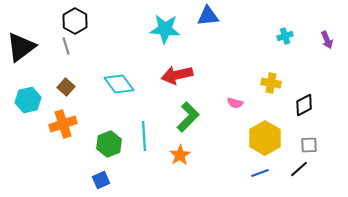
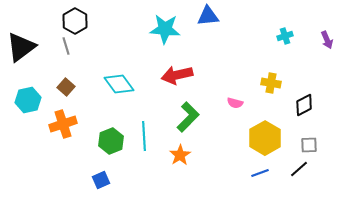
green hexagon: moved 2 px right, 3 px up
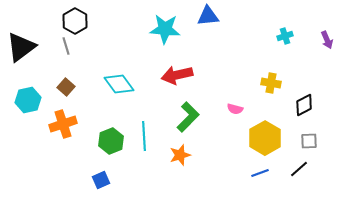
pink semicircle: moved 6 px down
gray square: moved 4 px up
orange star: rotated 15 degrees clockwise
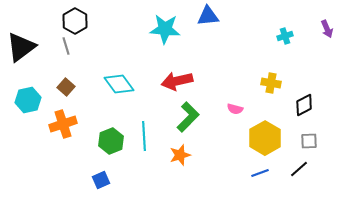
purple arrow: moved 11 px up
red arrow: moved 6 px down
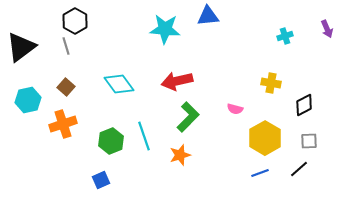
cyan line: rotated 16 degrees counterclockwise
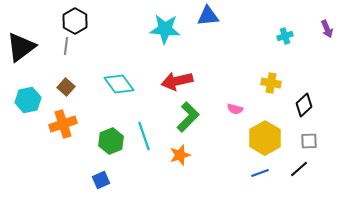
gray line: rotated 24 degrees clockwise
black diamond: rotated 15 degrees counterclockwise
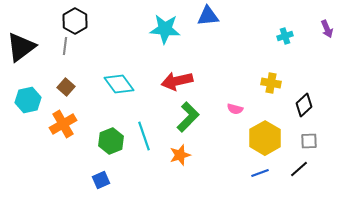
gray line: moved 1 px left
orange cross: rotated 12 degrees counterclockwise
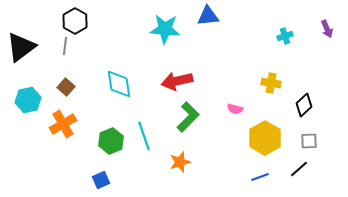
cyan diamond: rotated 28 degrees clockwise
orange star: moved 7 px down
blue line: moved 4 px down
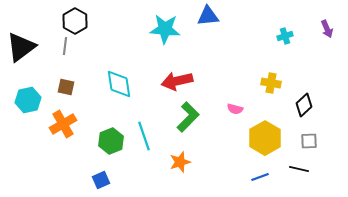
brown square: rotated 30 degrees counterclockwise
black line: rotated 54 degrees clockwise
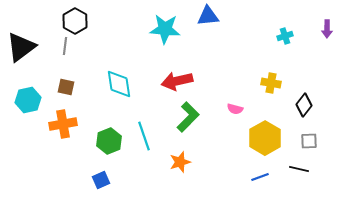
purple arrow: rotated 24 degrees clockwise
black diamond: rotated 10 degrees counterclockwise
orange cross: rotated 20 degrees clockwise
green hexagon: moved 2 px left
